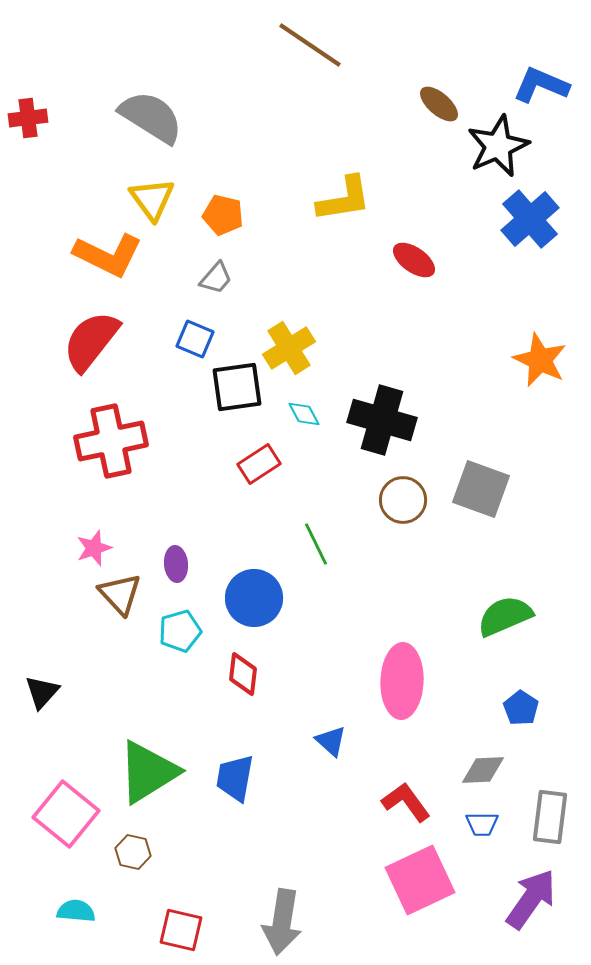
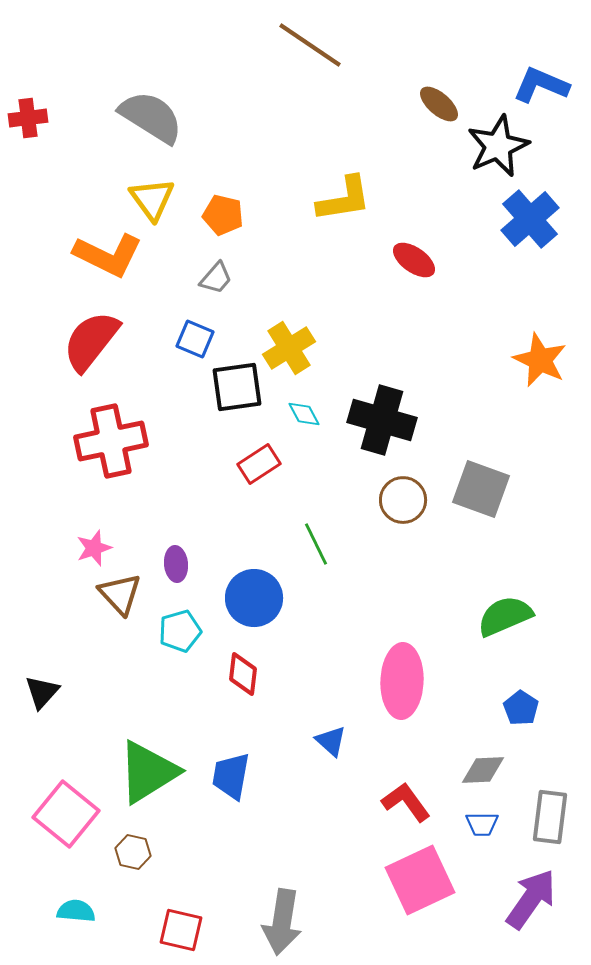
blue trapezoid at (235, 778): moved 4 px left, 2 px up
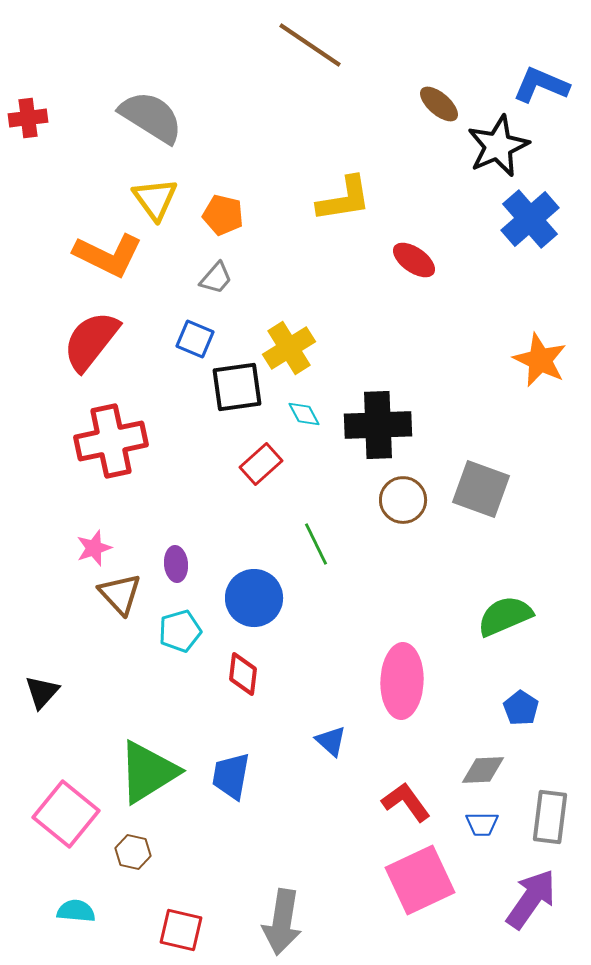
yellow triangle at (152, 199): moved 3 px right
black cross at (382, 420): moved 4 px left, 5 px down; rotated 18 degrees counterclockwise
red rectangle at (259, 464): moved 2 px right; rotated 9 degrees counterclockwise
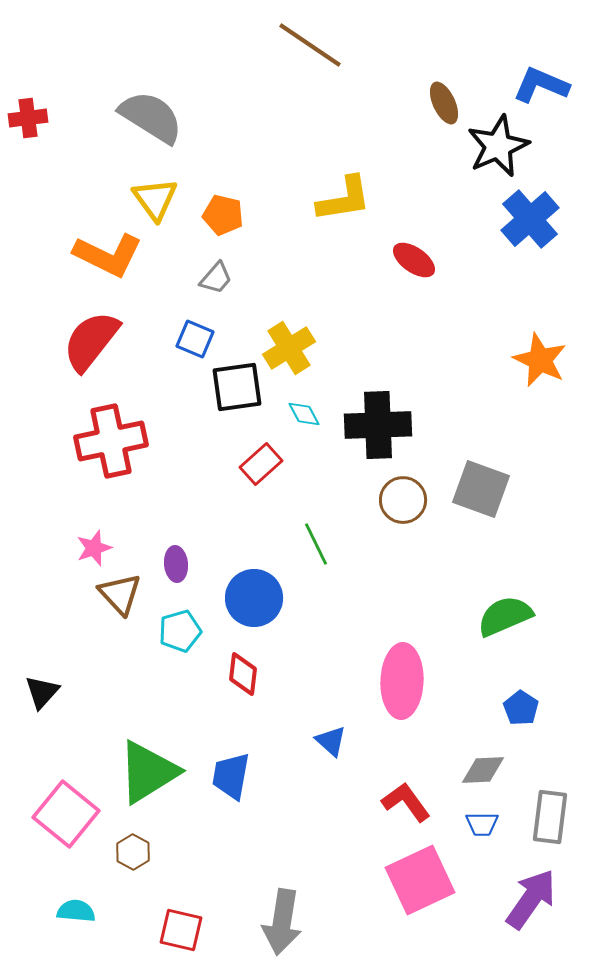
brown ellipse at (439, 104): moved 5 px right, 1 px up; rotated 24 degrees clockwise
brown hexagon at (133, 852): rotated 16 degrees clockwise
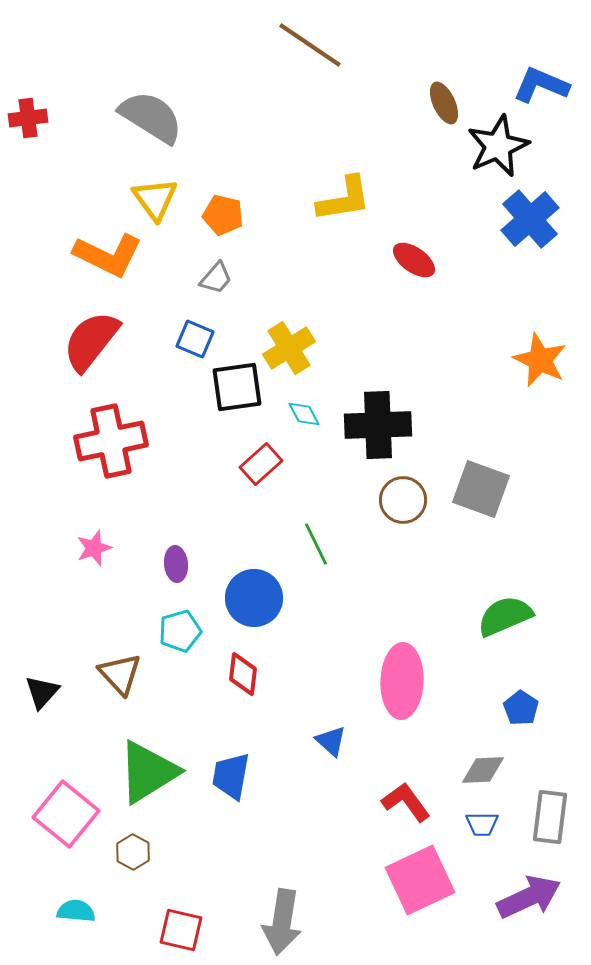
brown triangle at (120, 594): moved 80 px down
purple arrow at (531, 899): moved 2 px left, 2 px up; rotated 30 degrees clockwise
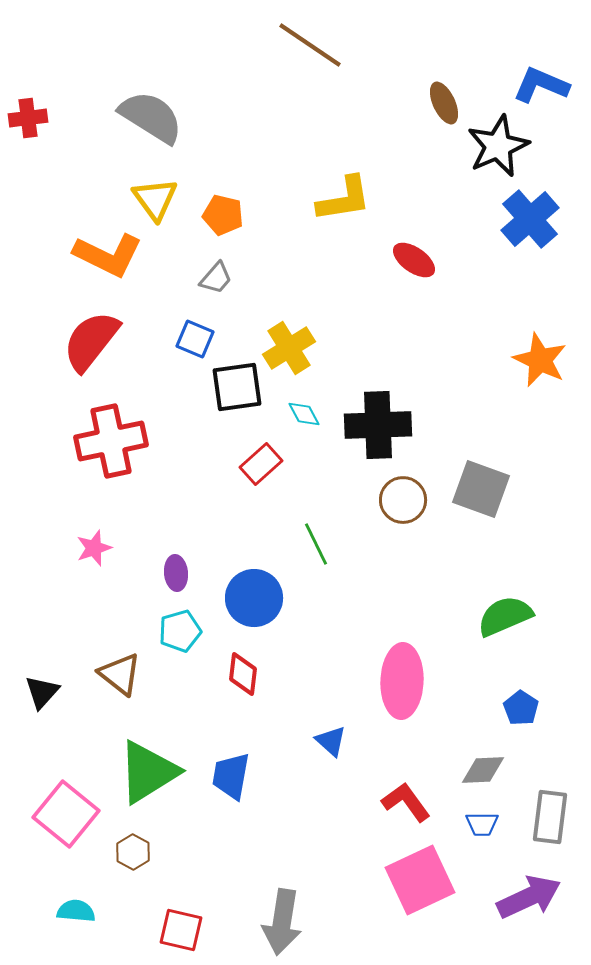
purple ellipse at (176, 564): moved 9 px down
brown triangle at (120, 674): rotated 9 degrees counterclockwise
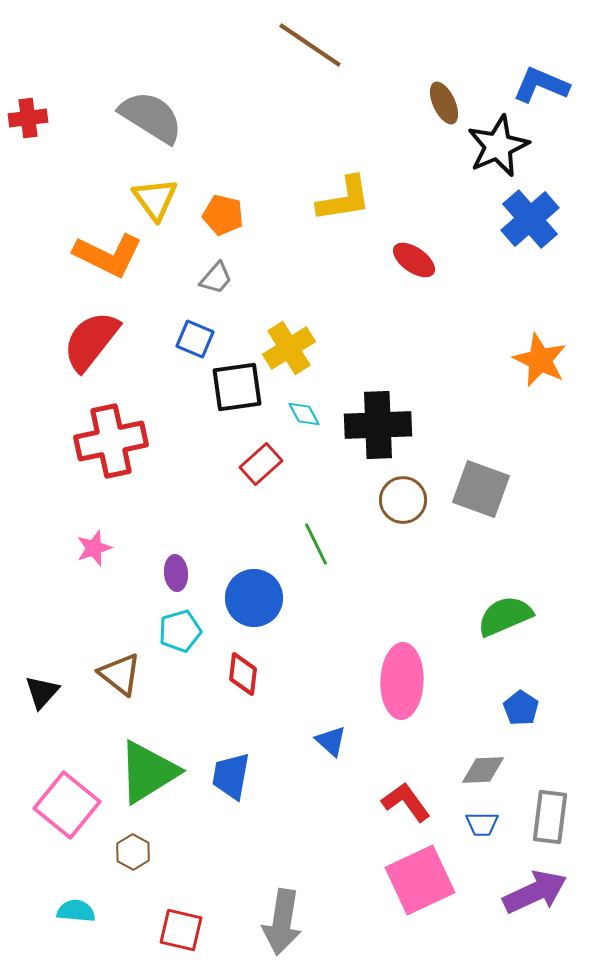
pink square at (66, 814): moved 1 px right, 9 px up
purple arrow at (529, 897): moved 6 px right, 5 px up
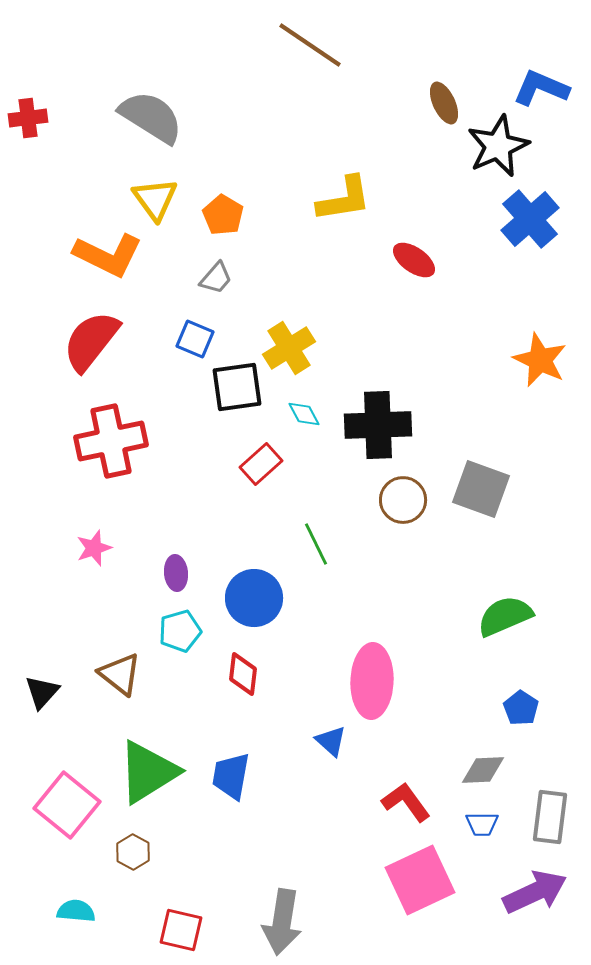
blue L-shape at (541, 85): moved 3 px down
orange pentagon at (223, 215): rotated 18 degrees clockwise
pink ellipse at (402, 681): moved 30 px left
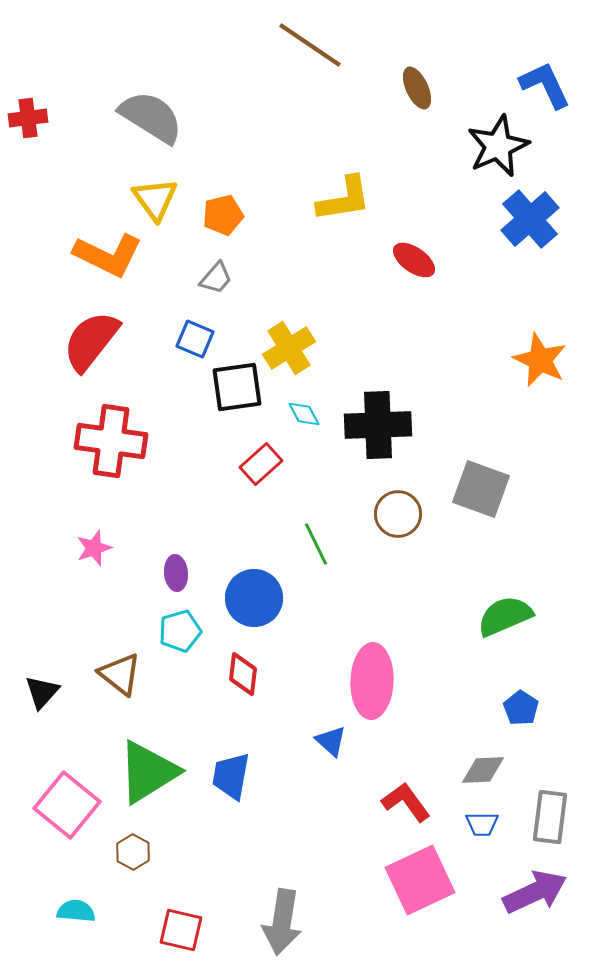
blue L-shape at (541, 88): moved 4 px right, 3 px up; rotated 42 degrees clockwise
brown ellipse at (444, 103): moved 27 px left, 15 px up
orange pentagon at (223, 215): rotated 27 degrees clockwise
red cross at (111, 441): rotated 20 degrees clockwise
brown circle at (403, 500): moved 5 px left, 14 px down
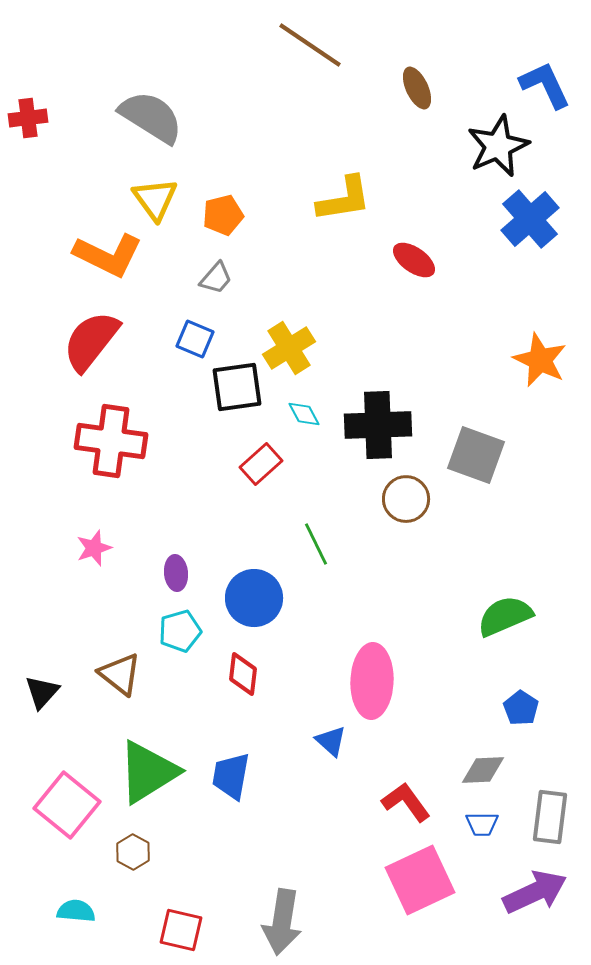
gray square at (481, 489): moved 5 px left, 34 px up
brown circle at (398, 514): moved 8 px right, 15 px up
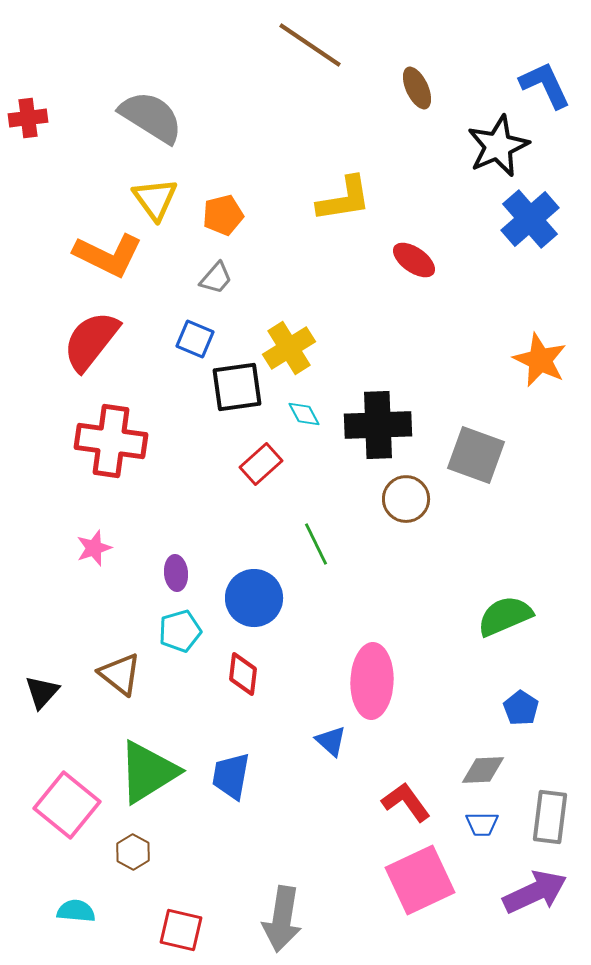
gray arrow at (282, 922): moved 3 px up
